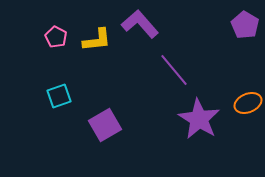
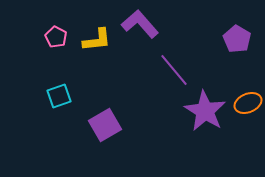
purple pentagon: moved 8 px left, 14 px down
purple star: moved 6 px right, 8 px up
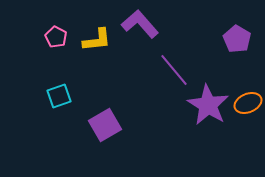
purple star: moved 3 px right, 6 px up
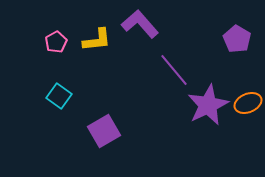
pink pentagon: moved 5 px down; rotated 15 degrees clockwise
cyan square: rotated 35 degrees counterclockwise
purple star: rotated 15 degrees clockwise
purple square: moved 1 px left, 6 px down
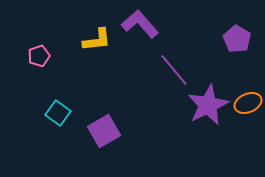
pink pentagon: moved 17 px left, 14 px down; rotated 10 degrees clockwise
cyan square: moved 1 px left, 17 px down
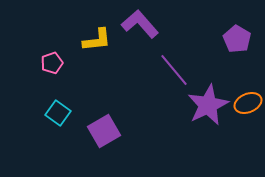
pink pentagon: moved 13 px right, 7 px down
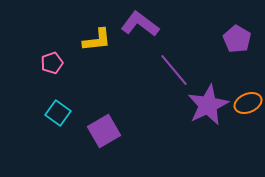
purple L-shape: rotated 12 degrees counterclockwise
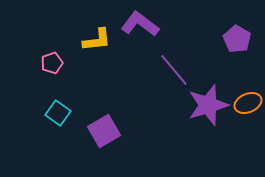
purple star: rotated 9 degrees clockwise
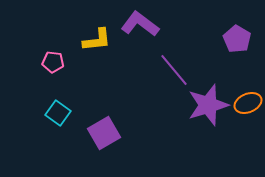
pink pentagon: moved 1 px right, 1 px up; rotated 25 degrees clockwise
purple square: moved 2 px down
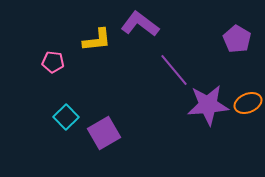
purple star: rotated 12 degrees clockwise
cyan square: moved 8 px right, 4 px down; rotated 10 degrees clockwise
